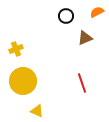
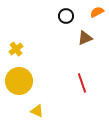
yellow cross: rotated 16 degrees counterclockwise
yellow circle: moved 4 px left
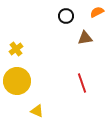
brown triangle: rotated 14 degrees clockwise
yellow circle: moved 2 px left
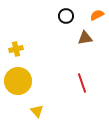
orange semicircle: moved 3 px down
yellow cross: rotated 24 degrees clockwise
yellow circle: moved 1 px right
yellow triangle: rotated 24 degrees clockwise
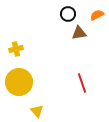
black circle: moved 2 px right, 2 px up
brown triangle: moved 6 px left, 5 px up
yellow circle: moved 1 px right, 1 px down
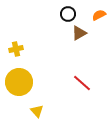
orange semicircle: moved 2 px right
brown triangle: rotated 21 degrees counterclockwise
red line: rotated 30 degrees counterclockwise
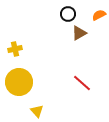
yellow cross: moved 1 px left
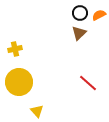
black circle: moved 12 px right, 1 px up
brown triangle: rotated 14 degrees counterclockwise
red line: moved 6 px right
